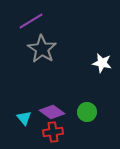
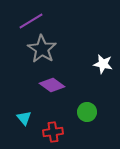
white star: moved 1 px right, 1 px down
purple diamond: moved 27 px up
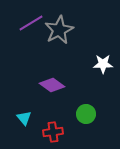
purple line: moved 2 px down
gray star: moved 17 px right, 19 px up; rotated 12 degrees clockwise
white star: rotated 12 degrees counterclockwise
green circle: moved 1 px left, 2 px down
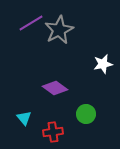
white star: rotated 12 degrees counterclockwise
purple diamond: moved 3 px right, 3 px down
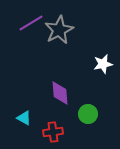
purple diamond: moved 5 px right, 5 px down; rotated 50 degrees clockwise
green circle: moved 2 px right
cyan triangle: rotated 21 degrees counterclockwise
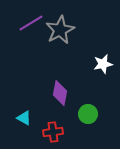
gray star: moved 1 px right
purple diamond: rotated 15 degrees clockwise
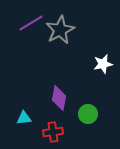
purple diamond: moved 1 px left, 5 px down
cyan triangle: rotated 35 degrees counterclockwise
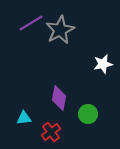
red cross: moved 2 px left; rotated 30 degrees counterclockwise
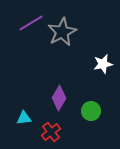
gray star: moved 2 px right, 2 px down
purple diamond: rotated 20 degrees clockwise
green circle: moved 3 px right, 3 px up
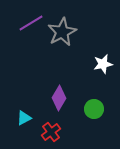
green circle: moved 3 px right, 2 px up
cyan triangle: rotated 21 degrees counterclockwise
